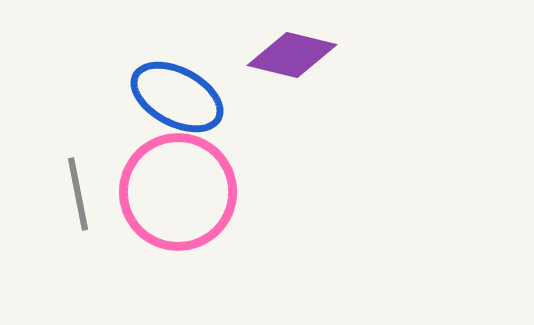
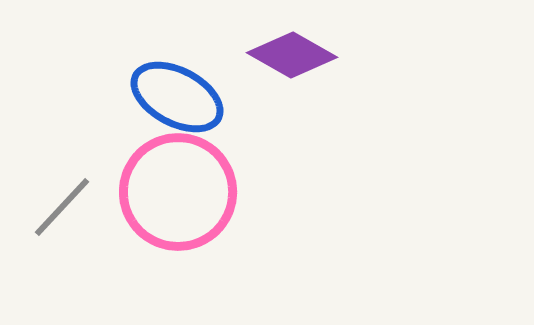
purple diamond: rotated 16 degrees clockwise
gray line: moved 16 px left, 13 px down; rotated 54 degrees clockwise
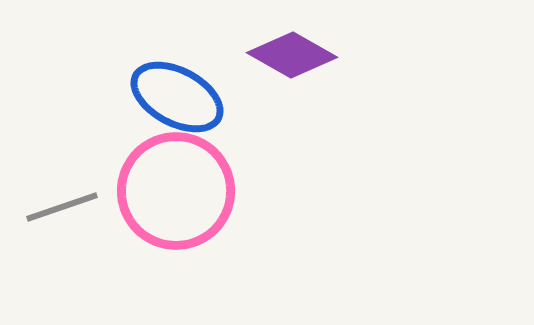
pink circle: moved 2 px left, 1 px up
gray line: rotated 28 degrees clockwise
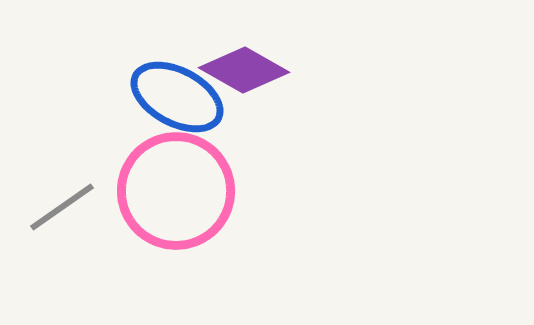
purple diamond: moved 48 px left, 15 px down
gray line: rotated 16 degrees counterclockwise
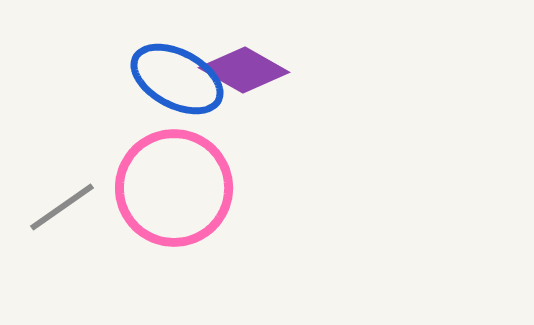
blue ellipse: moved 18 px up
pink circle: moved 2 px left, 3 px up
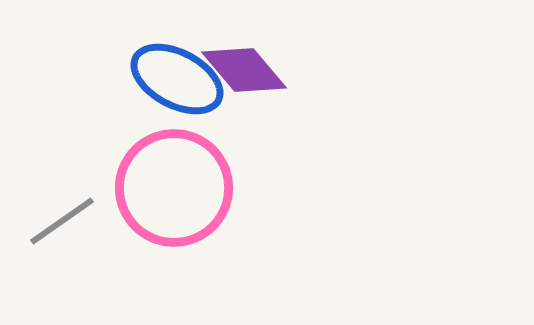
purple diamond: rotated 20 degrees clockwise
gray line: moved 14 px down
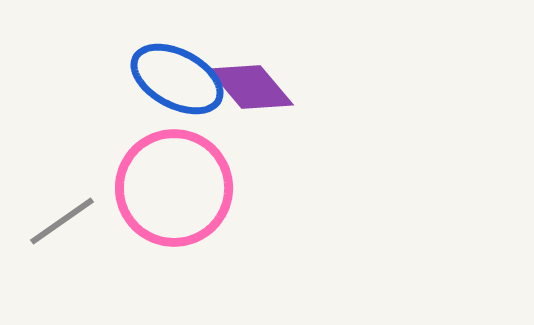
purple diamond: moved 7 px right, 17 px down
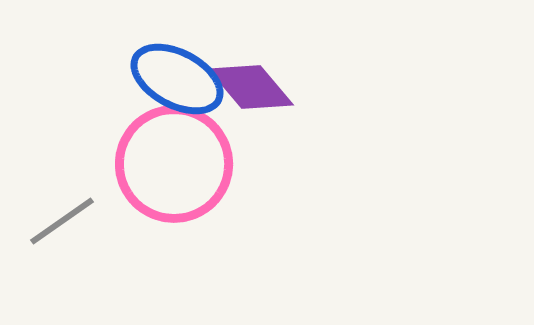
pink circle: moved 24 px up
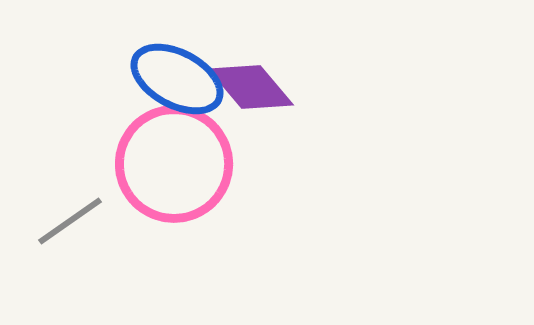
gray line: moved 8 px right
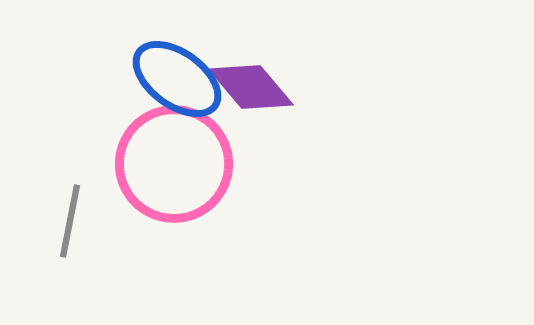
blue ellipse: rotated 8 degrees clockwise
gray line: rotated 44 degrees counterclockwise
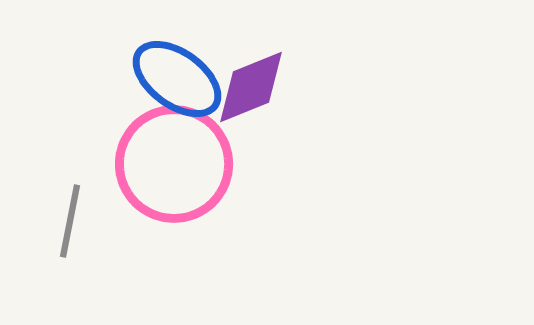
purple diamond: rotated 72 degrees counterclockwise
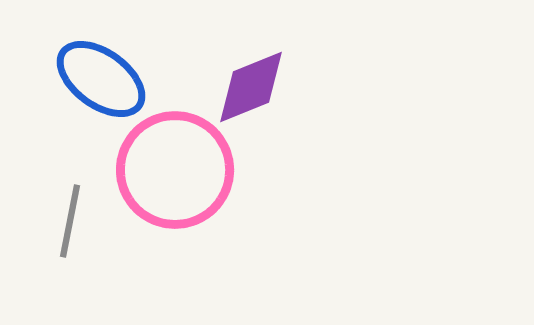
blue ellipse: moved 76 px left
pink circle: moved 1 px right, 6 px down
